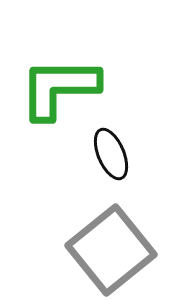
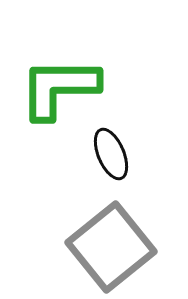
gray square: moved 3 px up
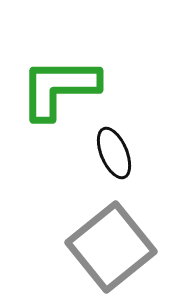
black ellipse: moved 3 px right, 1 px up
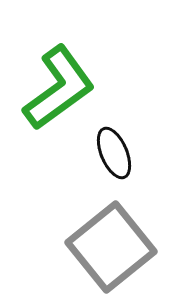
green L-shape: rotated 144 degrees clockwise
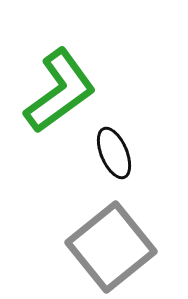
green L-shape: moved 1 px right, 3 px down
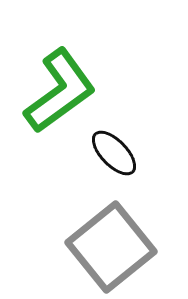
black ellipse: rotated 21 degrees counterclockwise
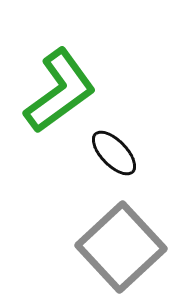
gray square: moved 10 px right; rotated 4 degrees counterclockwise
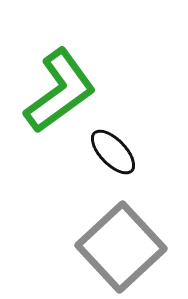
black ellipse: moved 1 px left, 1 px up
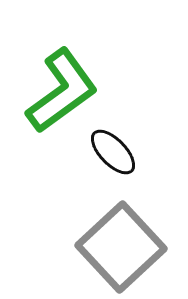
green L-shape: moved 2 px right
